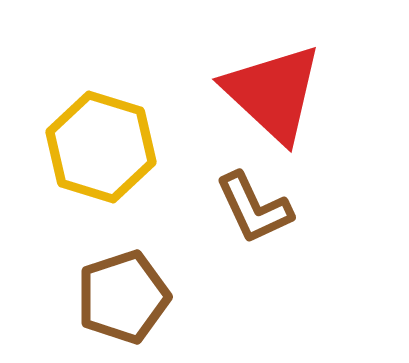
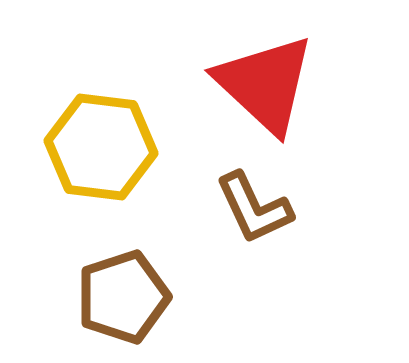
red triangle: moved 8 px left, 9 px up
yellow hexagon: rotated 10 degrees counterclockwise
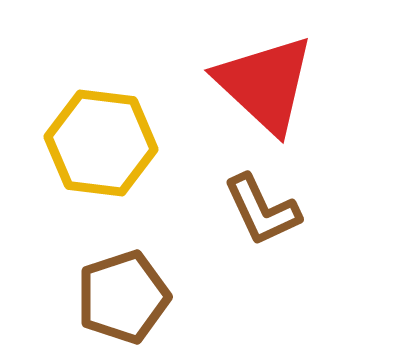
yellow hexagon: moved 4 px up
brown L-shape: moved 8 px right, 2 px down
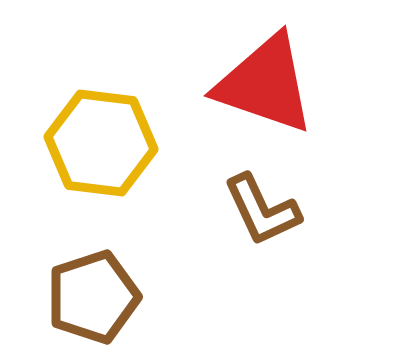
red triangle: rotated 24 degrees counterclockwise
brown pentagon: moved 30 px left
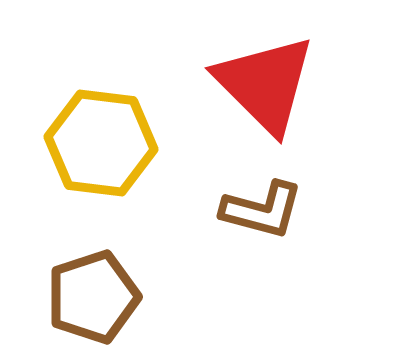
red triangle: rotated 26 degrees clockwise
brown L-shape: rotated 50 degrees counterclockwise
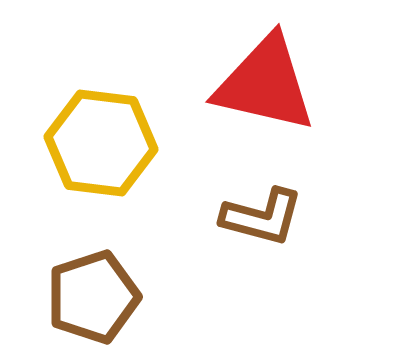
red triangle: rotated 32 degrees counterclockwise
brown L-shape: moved 7 px down
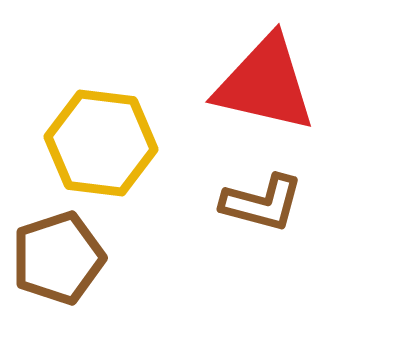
brown L-shape: moved 14 px up
brown pentagon: moved 35 px left, 39 px up
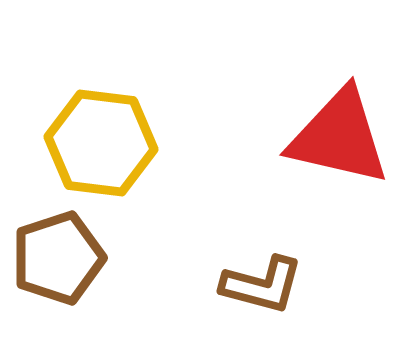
red triangle: moved 74 px right, 53 px down
brown L-shape: moved 82 px down
